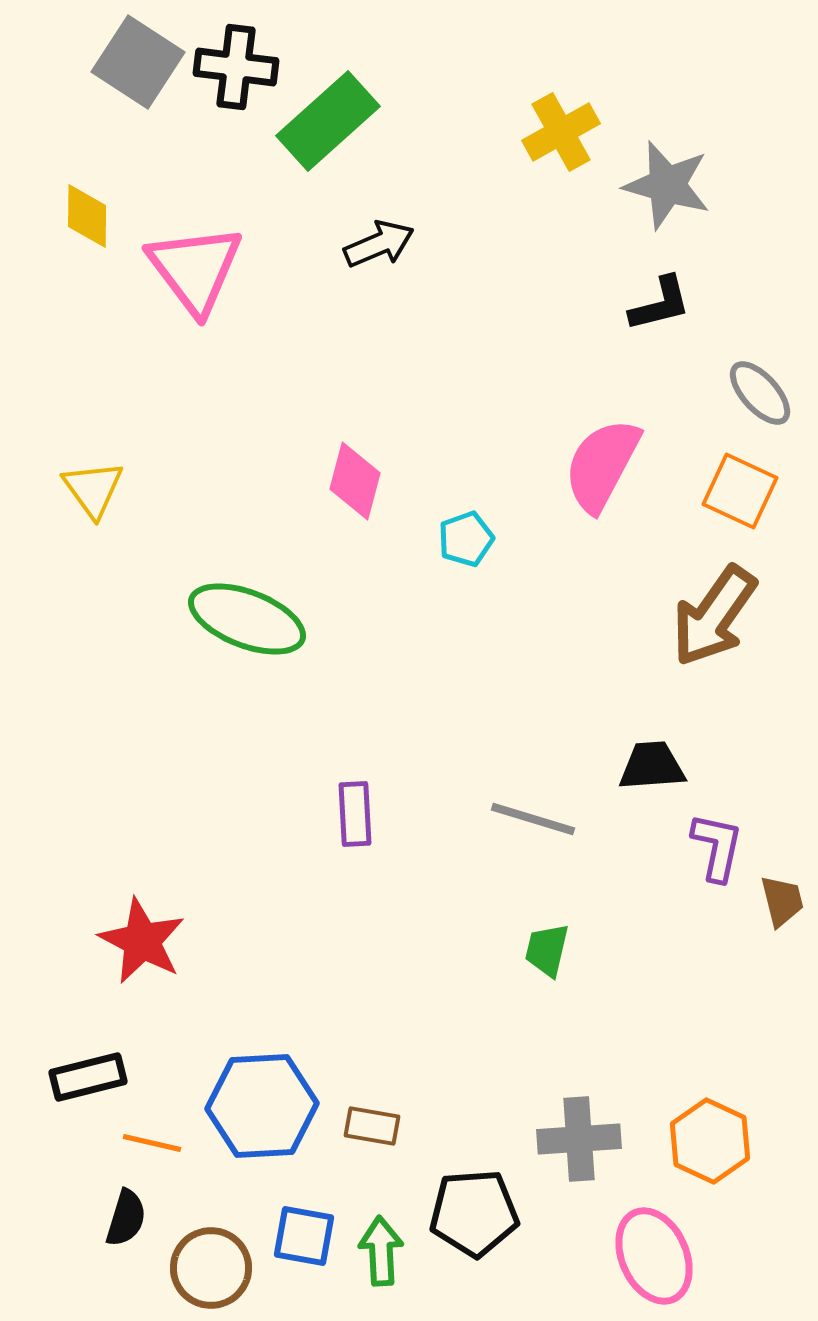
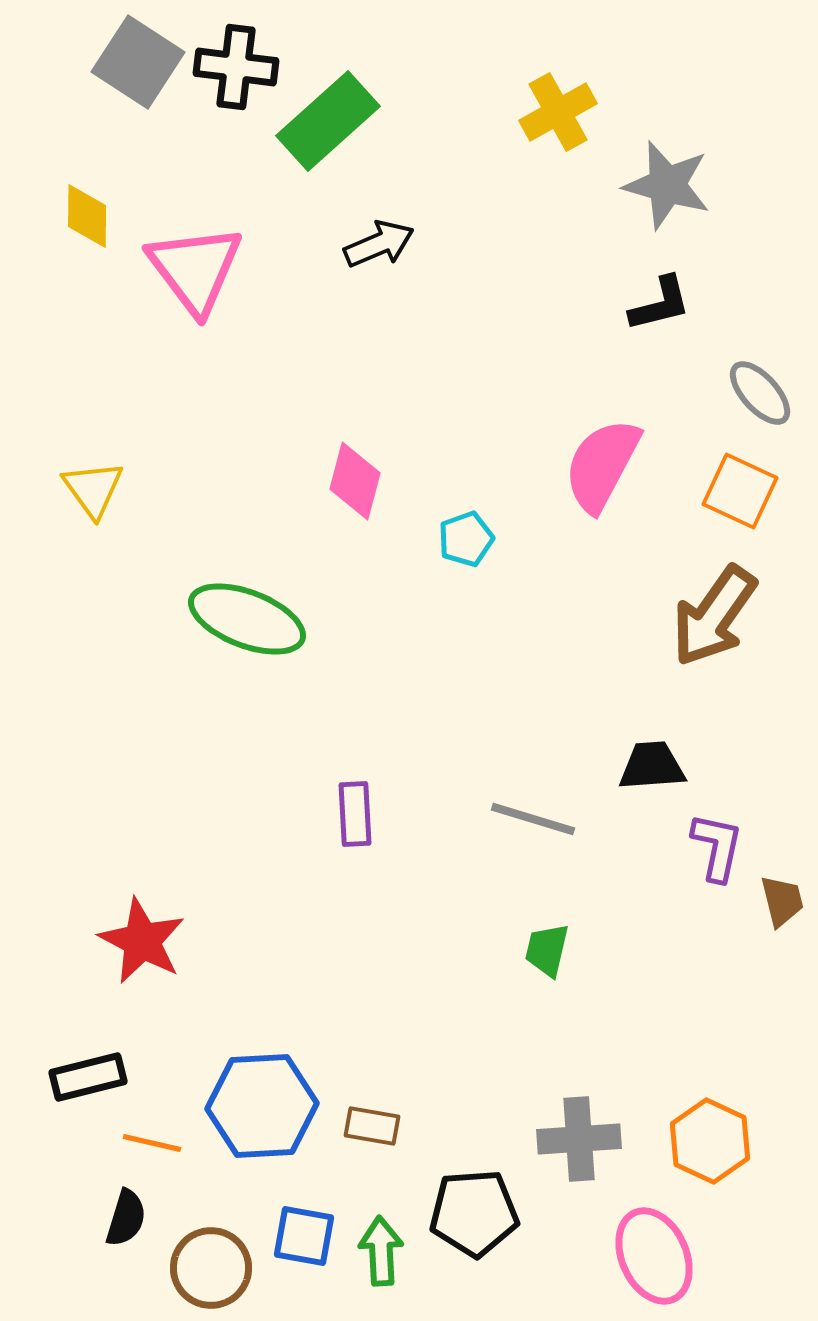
yellow cross: moved 3 px left, 20 px up
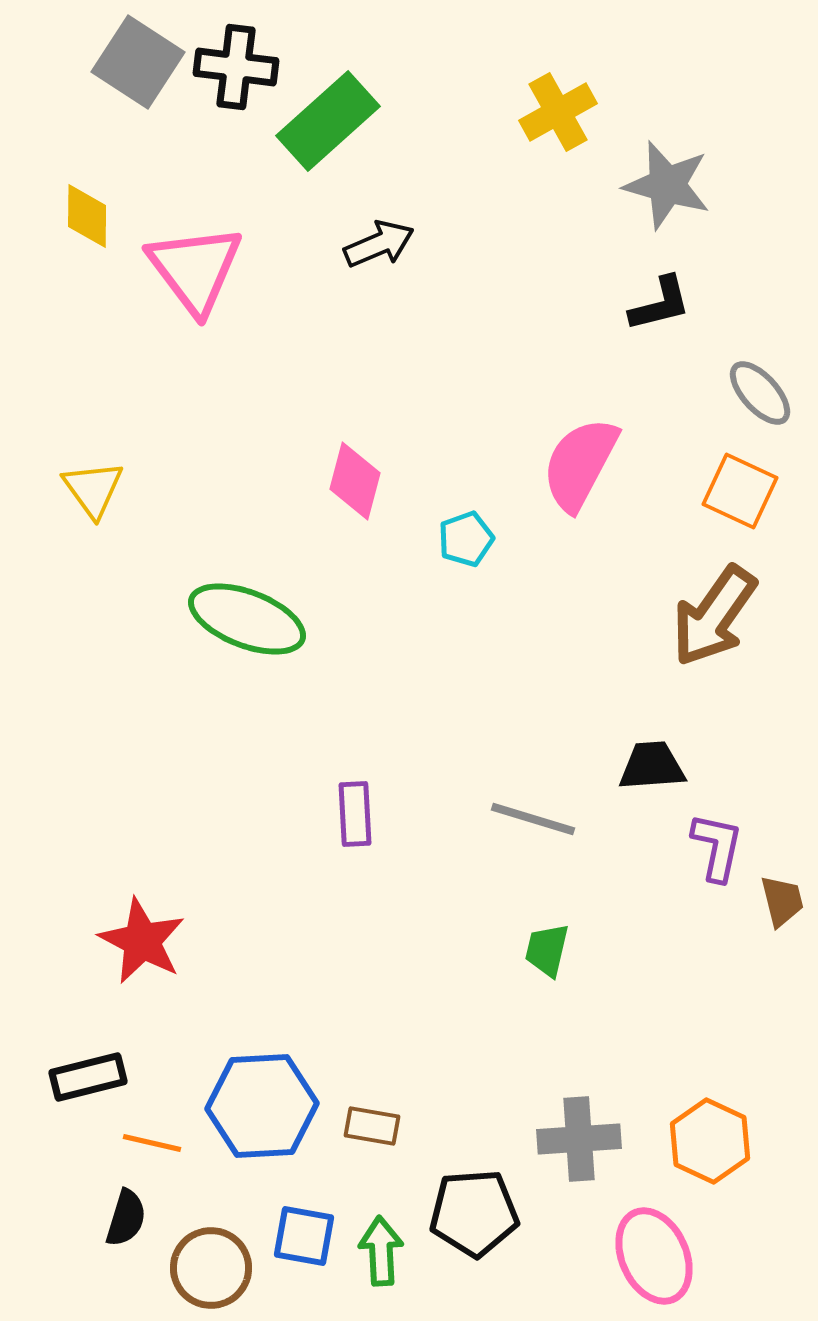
pink semicircle: moved 22 px left, 1 px up
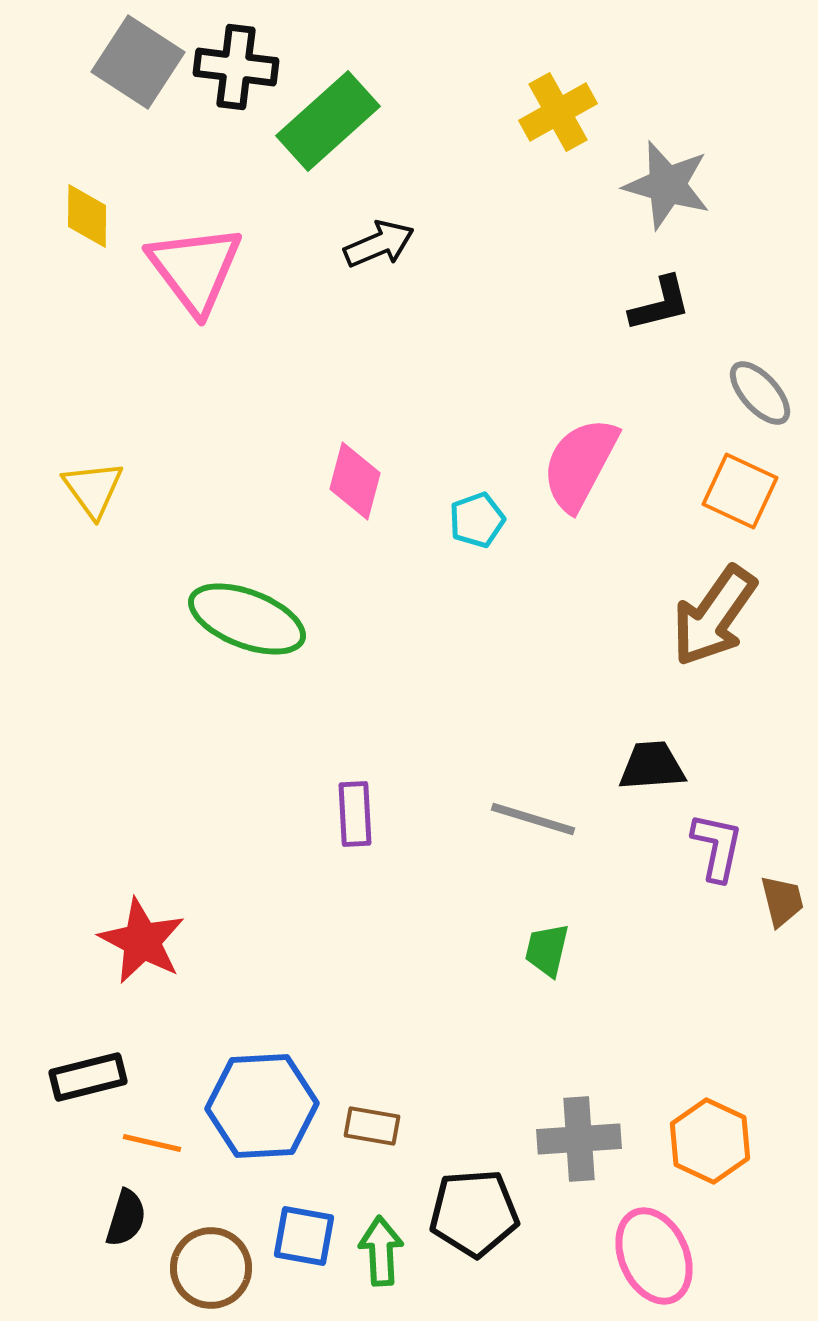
cyan pentagon: moved 11 px right, 19 px up
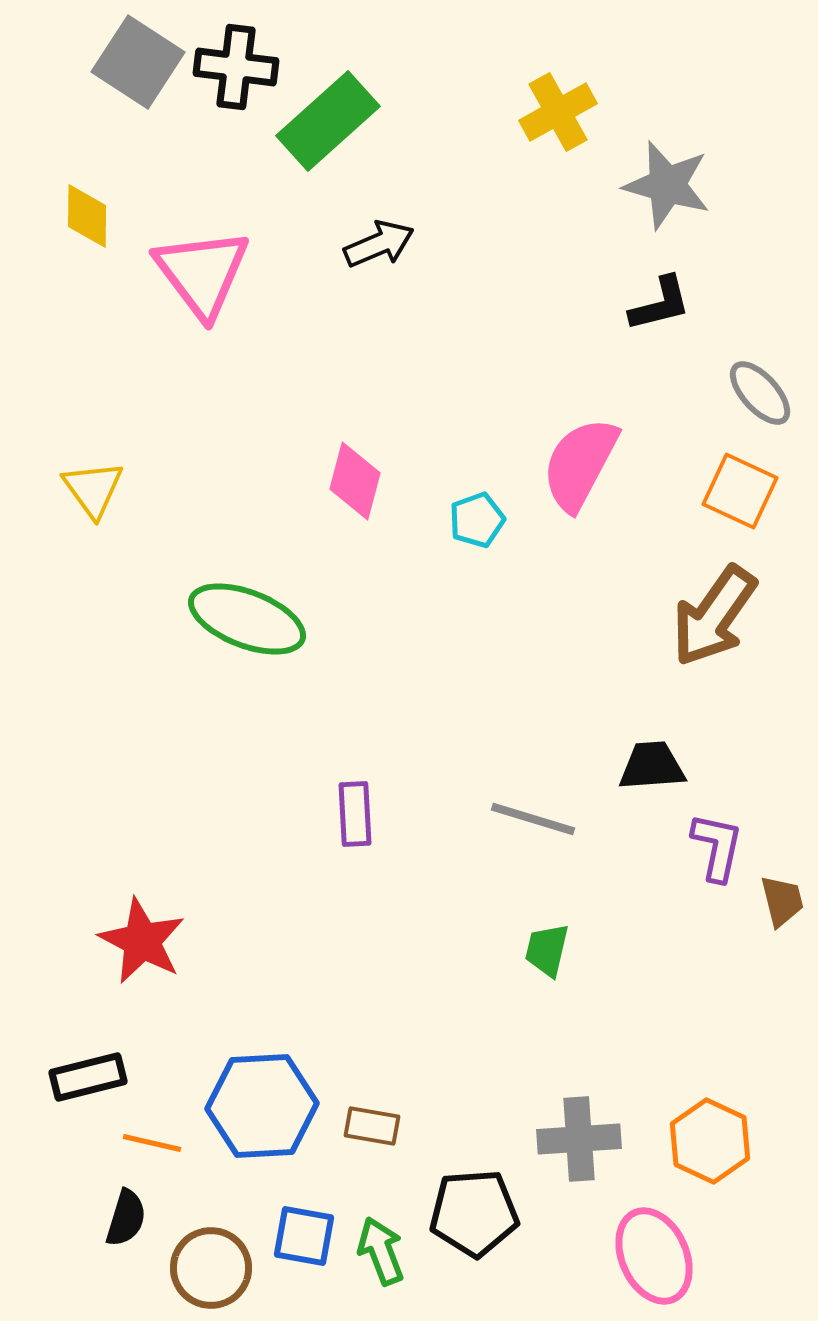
pink triangle: moved 7 px right, 4 px down
green arrow: rotated 18 degrees counterclockwise
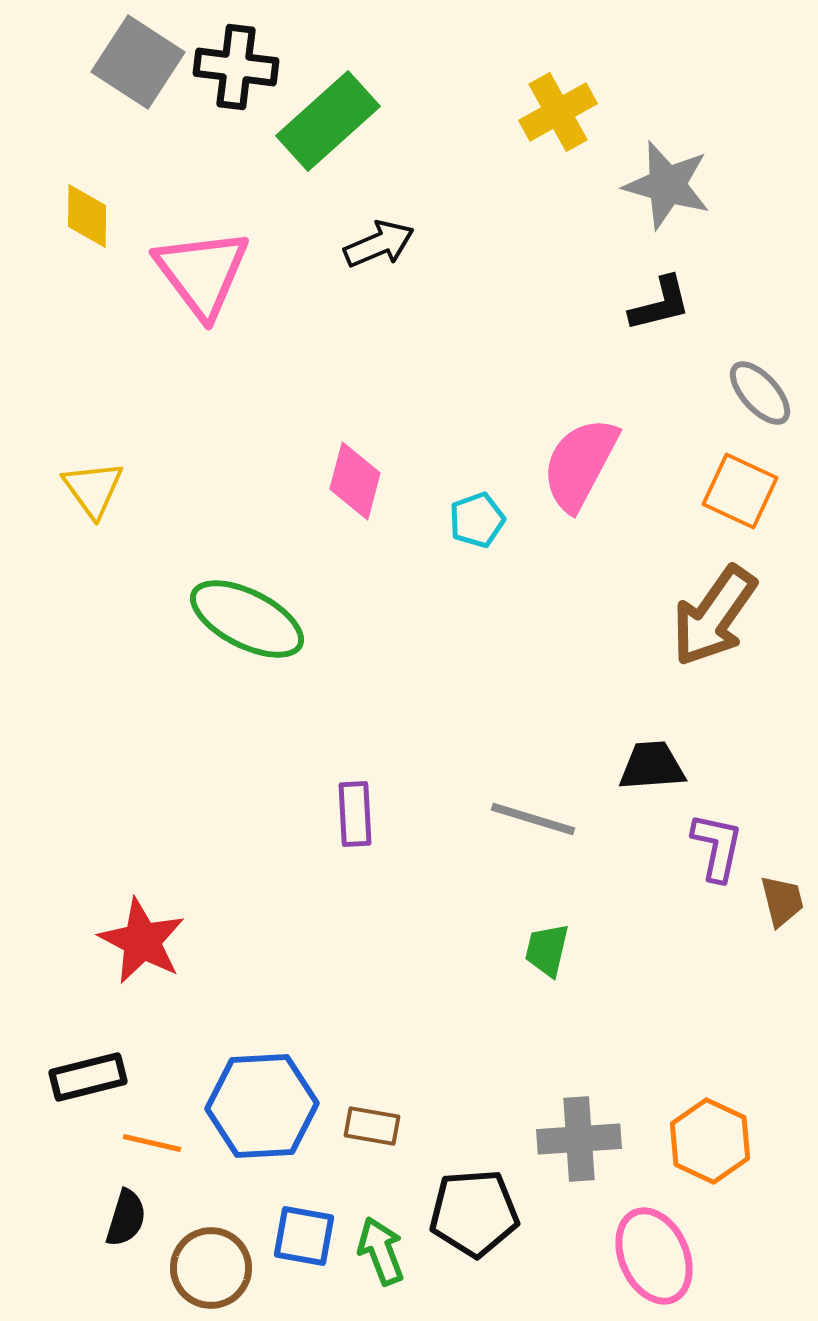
green ellipse: rotated 6 degrees clockwise
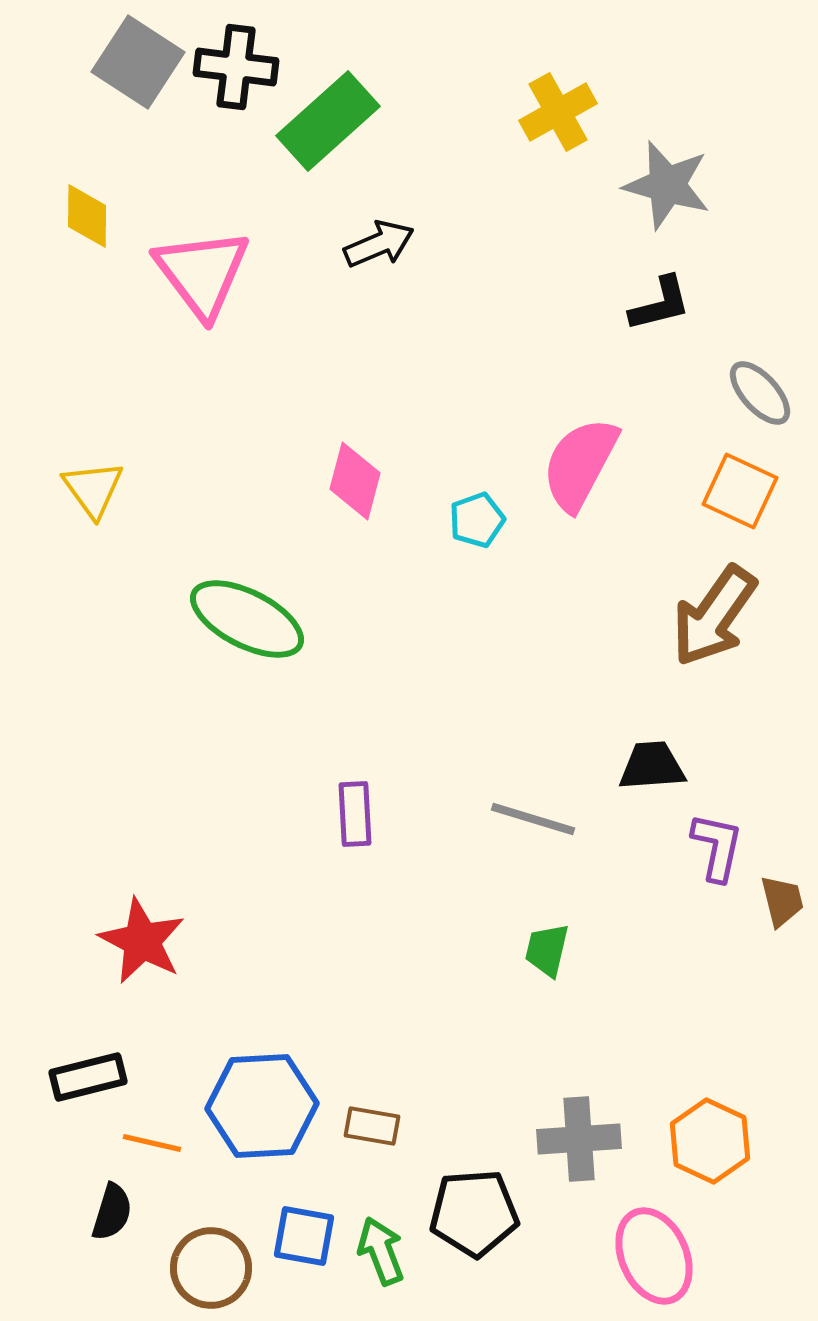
black semicircle: moved 14 px left, 6 px up
